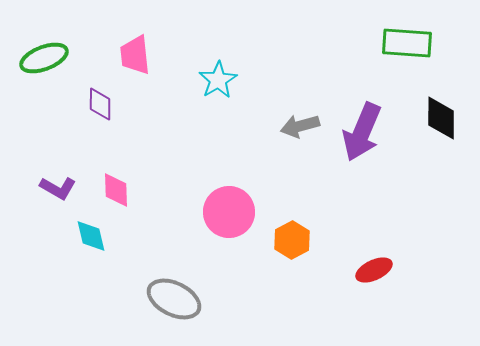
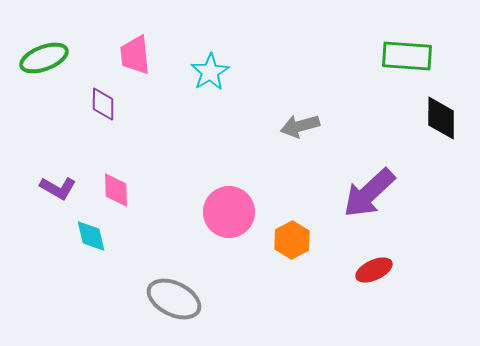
green rectangle: moved 13 px down
cyan star: moved 8 px left, 8 px up
purple diamond: moved 3 px right
purple arrow: moved 7 px right, 61 px down; rotated 24 degrees clockwise
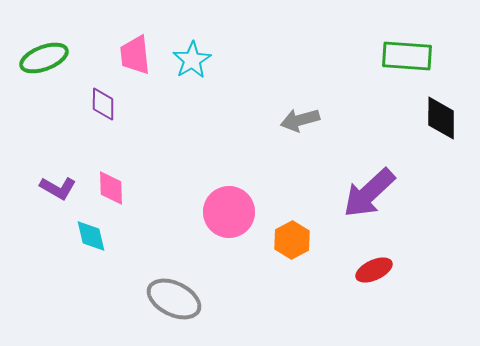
cyan star: moved 18 px left, 12 px up
gray arrow: moved 6 px up
pink diamond: moved 5 px left, 2 px up
